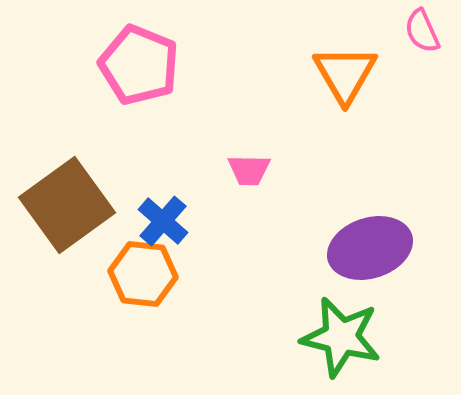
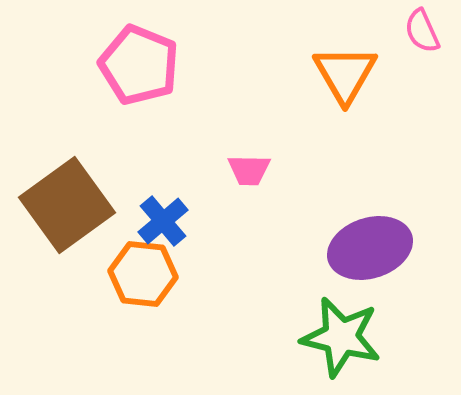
blue cross: rotated 9 degrees clockwise
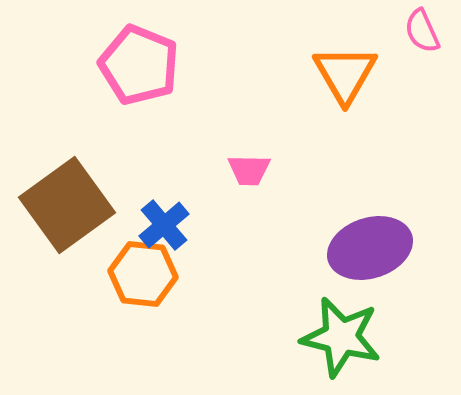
blue cross: moved 1 px right, 4 px down
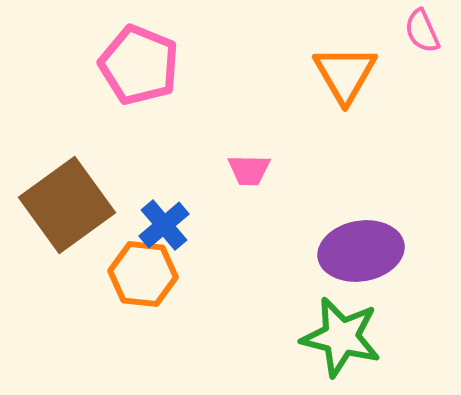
purple ellipse: moved 9 px left, 3 px down; rotated 8 degrees clockwise
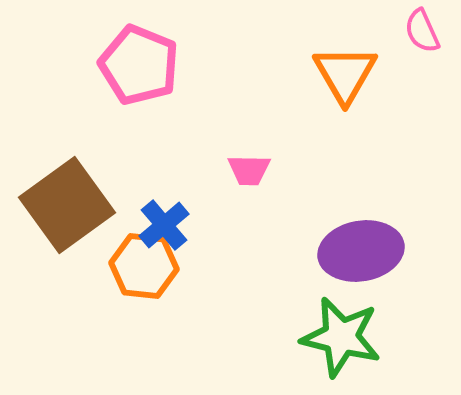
orange hexagon: moved 1 px right, 8 px up
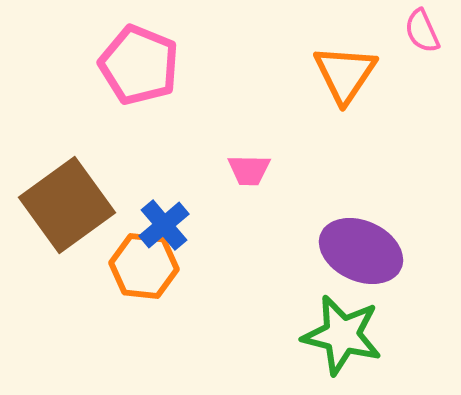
orange triangle: rotated 4 degrees clockwise
purple ellipse: rotated 34 degrees clockwise
green star: moved 1 px right, 2 px up
